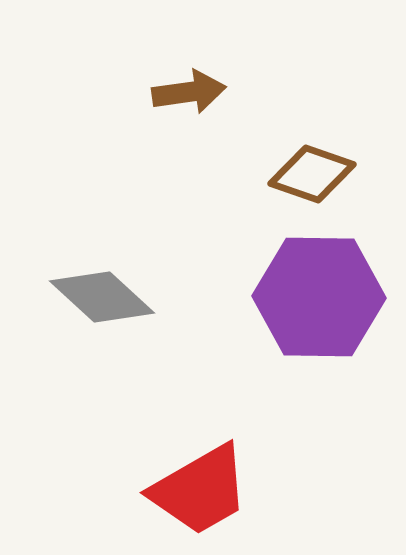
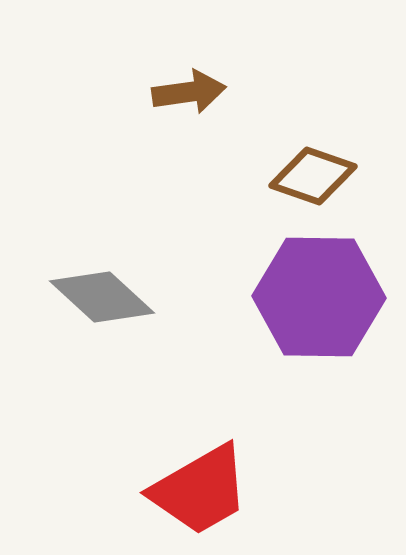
brown diamond: moved 1 px right, 2 px down
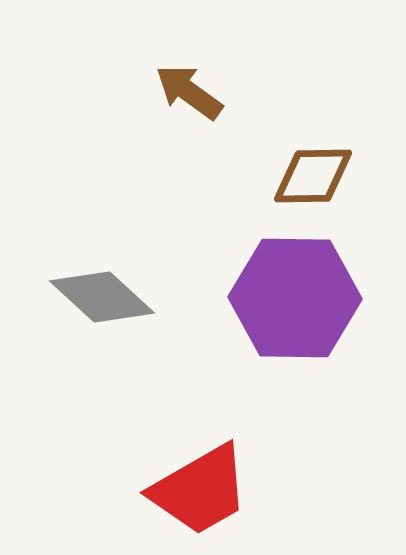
brown arrow: rotated 136 degrees counterclockwise
brown diamond: rotated 20 degrees counterclockwise
purple hexagon: moved 24 px left, 1 px down
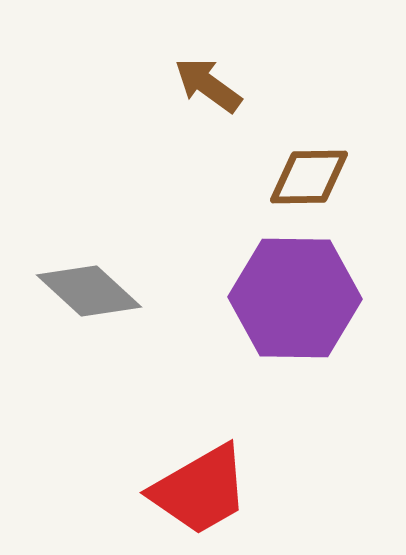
brown arrow: moved 19 px right, 7 px up
brown diamond: moved 4 px left, 1 px down
gray diamond: moved 13 px left, 6 px up
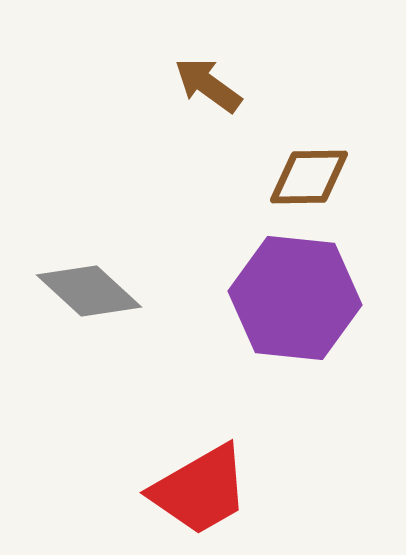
purple hexagon: rotated 5 degrees clockwise
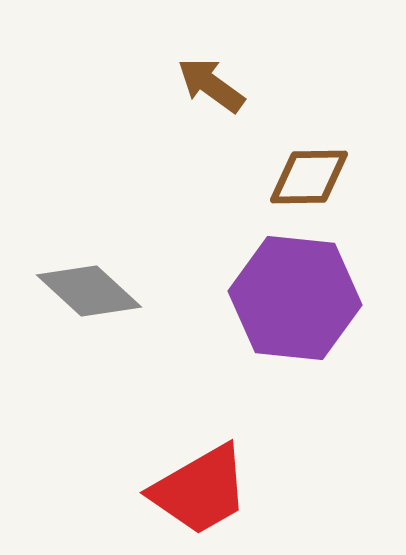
brown arrow: moved 3 px right
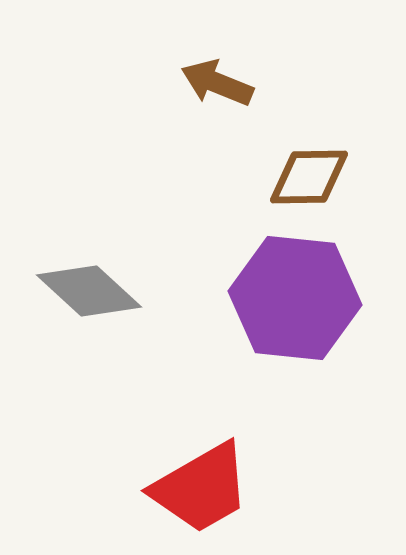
brown arrow: moved 6 px right, 2 px up; rotated 14 degrees counterclockwise
red trapezoid: moved 1 px right, 2 px up
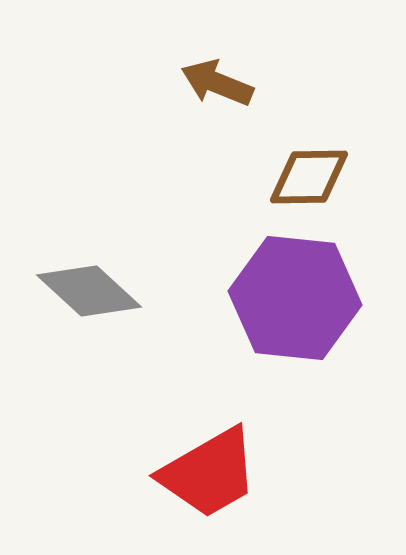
red trapezoid: moved 8 px right, 15 px up
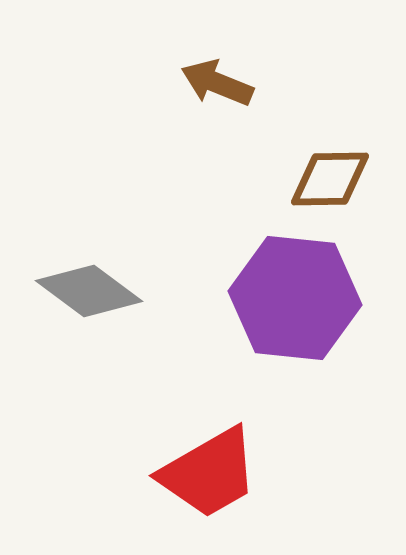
brown diamond: moved 21 px right, 2 px down
gray diamond: rotated 6 degrees counterclockwise
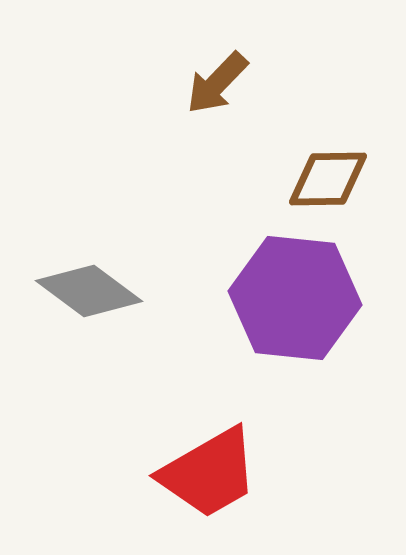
brown arrow: rotated 68 degrees counterclockwise
brown diamond: moved 2 px left
